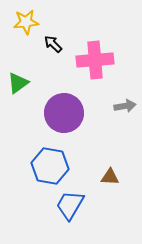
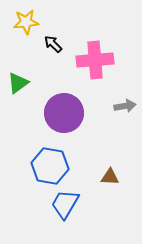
blue trapezoid: moved 5 px left, 1 px up
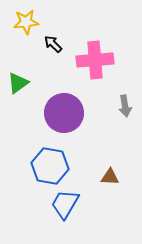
gray arrow: rotated 90 degrees clockwise
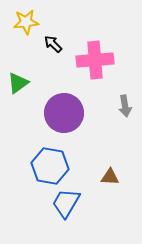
blue trapezoid: moved 1 px right, 1 px up
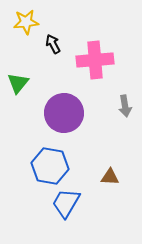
black arrow: rotated 18 degrees clockwise
green triangle: rotated 15 degrees counterclockwise
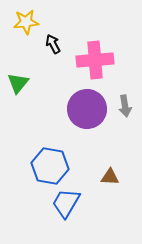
purple circle: moved 23 px right, 4 px up
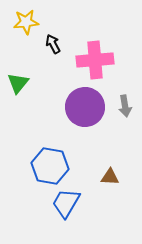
purple circle: moved 2 px left, 2 px up
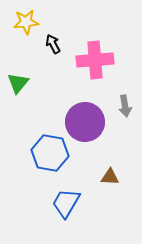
purple circle: moved 15 px down
blue hexagon: moved 13 px up
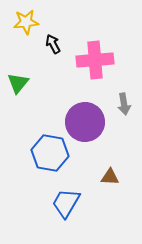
gray arrow: moved 1 px left, 2 px up
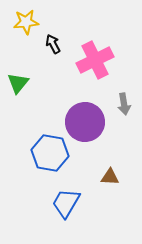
pink cross: rotated 21 degrees counterclockwise
